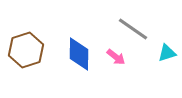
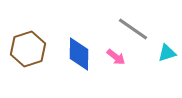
brown hexagon: moved 2 px right, 1 px up
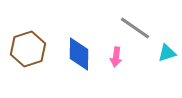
gray line: moved 2 px right, 1 px up
pink arrow: rotated 60 degrees clockwise
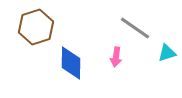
brown hexagon: moved 8 px right, 22 px up
blue diamond: moved 8 px left, 9 px down
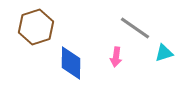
cyan triangle: moved 3 px left
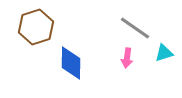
pink arrow: moved 11 px right, 1 px down
